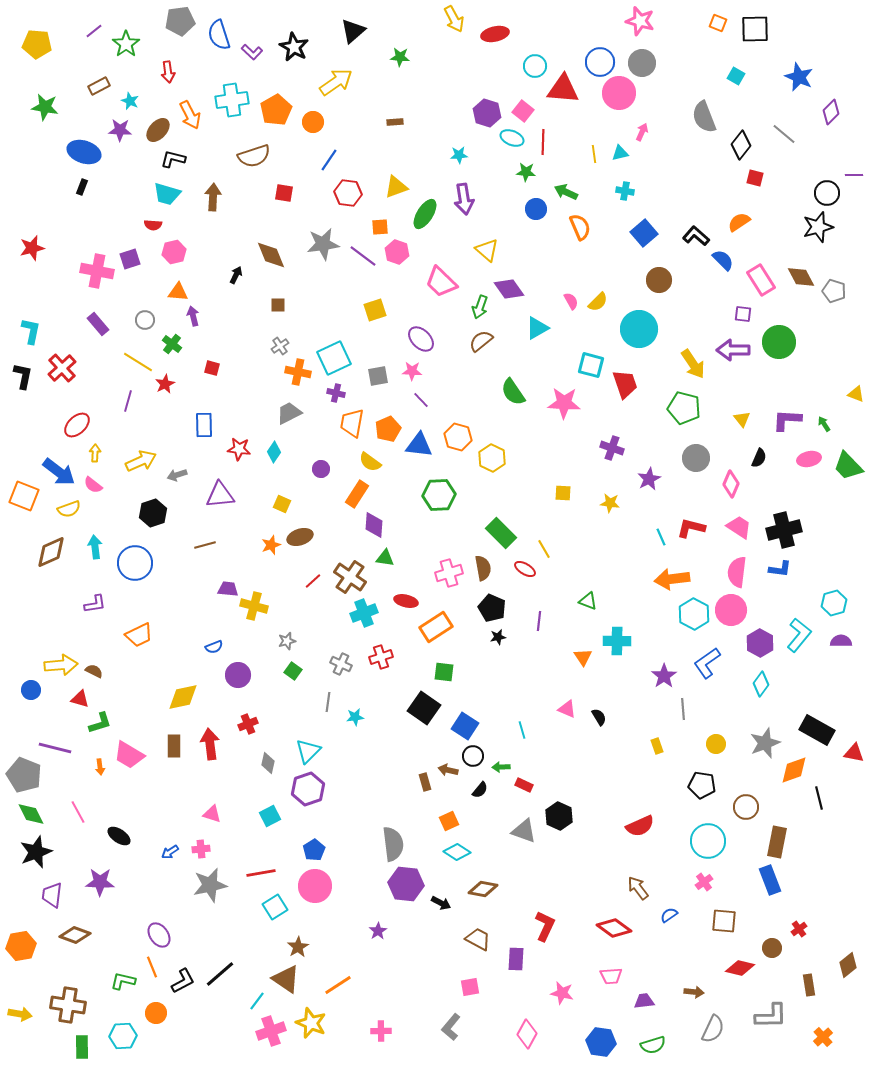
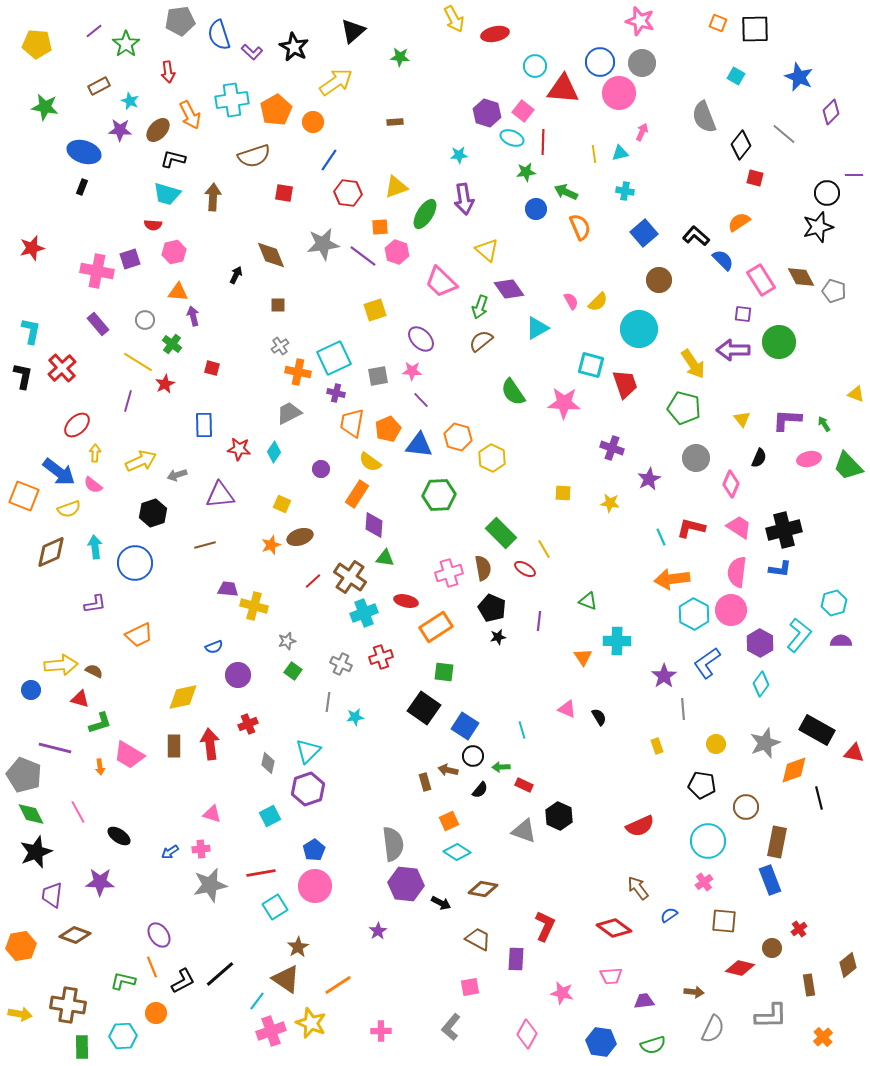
green star at (526, 172): rotated 12 degrees counterclockwise
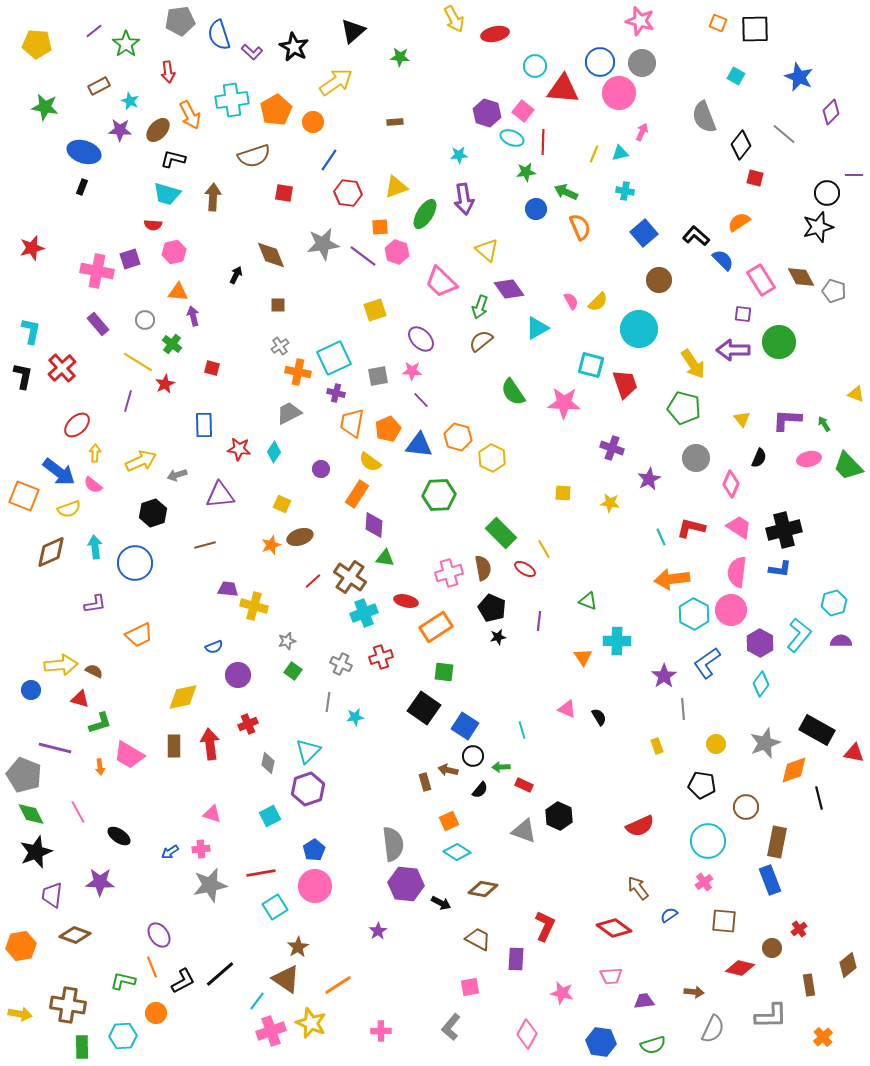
yellow line at (594, 154): rotated 30 degrees clockwise
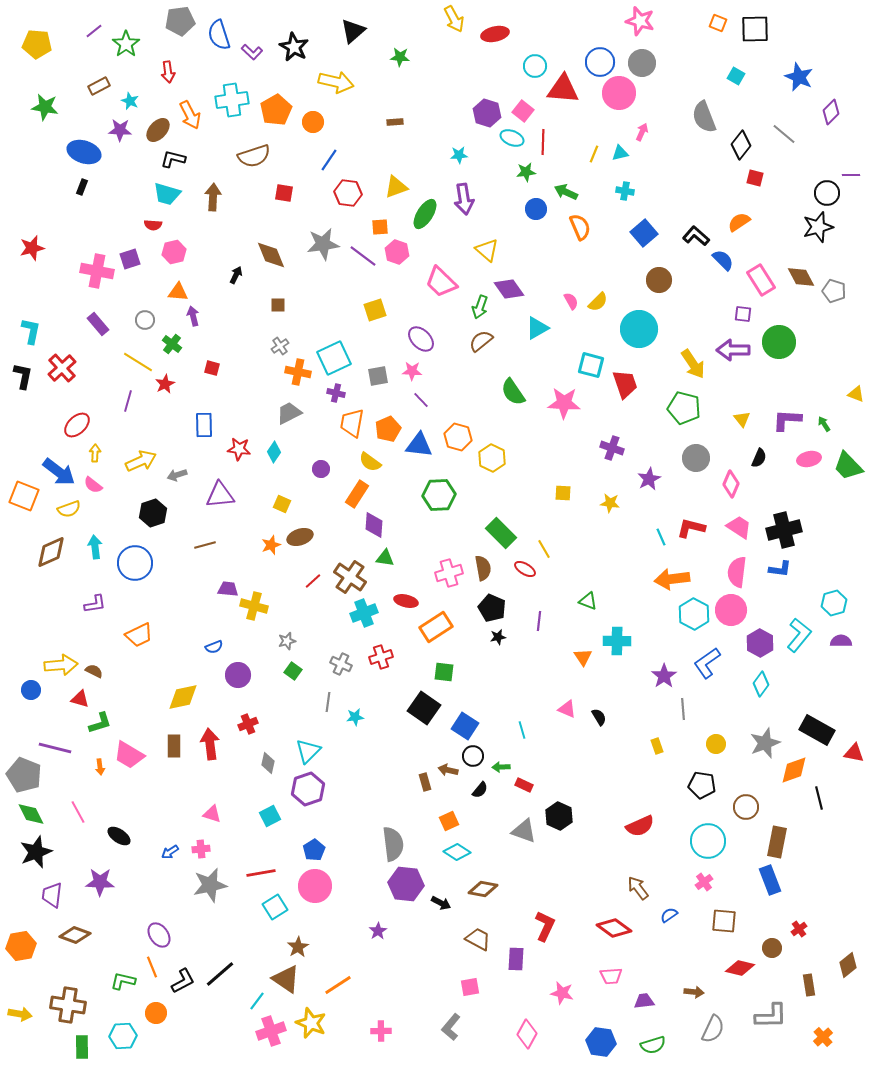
yellow arrow at (336, 82): rotated 48 degrees clockwise
purple line at (854, 175): moved 3 px left
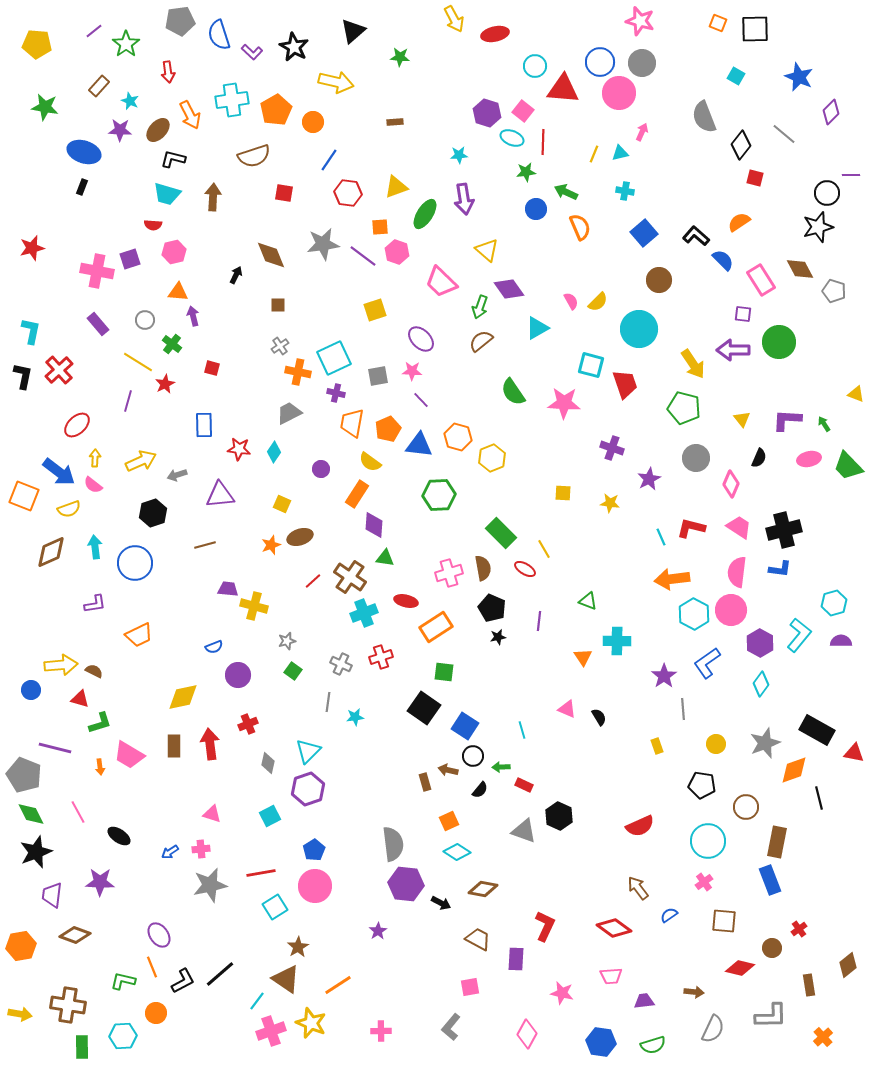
brown rectangle at (99, 86): rotated 20 degrees counterclockwise
brown diamond at (801, 277): moved 1 px left, 8 px up
red cross at (62, 368): moved 3 px left, 2 px down
yellow arrow at (95, 453): moved 5 px down
yellow hexagon at (492, 458): rotated 12 degrees clockwise
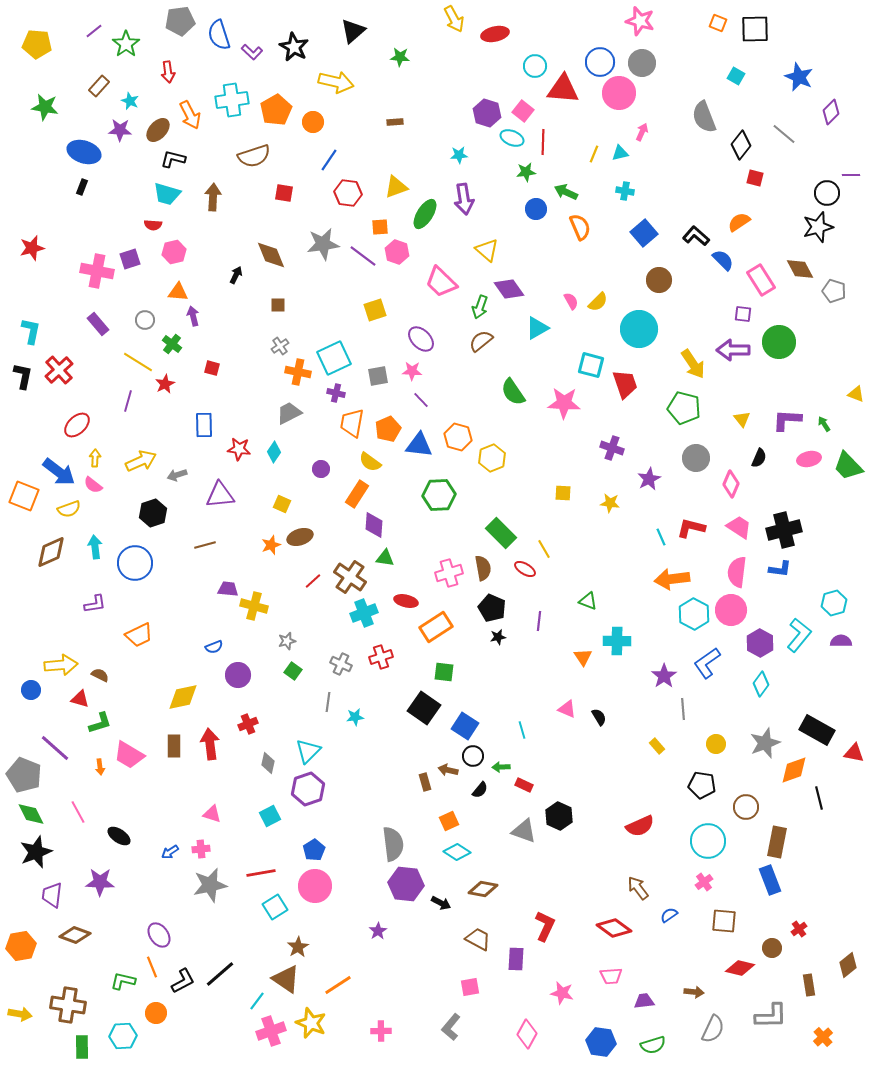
brown semicircle at (94, 671): moved 6 px right, 4 px down
yellow rectangle at (657, 746): rotated 21 degrees counterclockwise
purple line at (55, 748): rotated 28 degrees clockwise
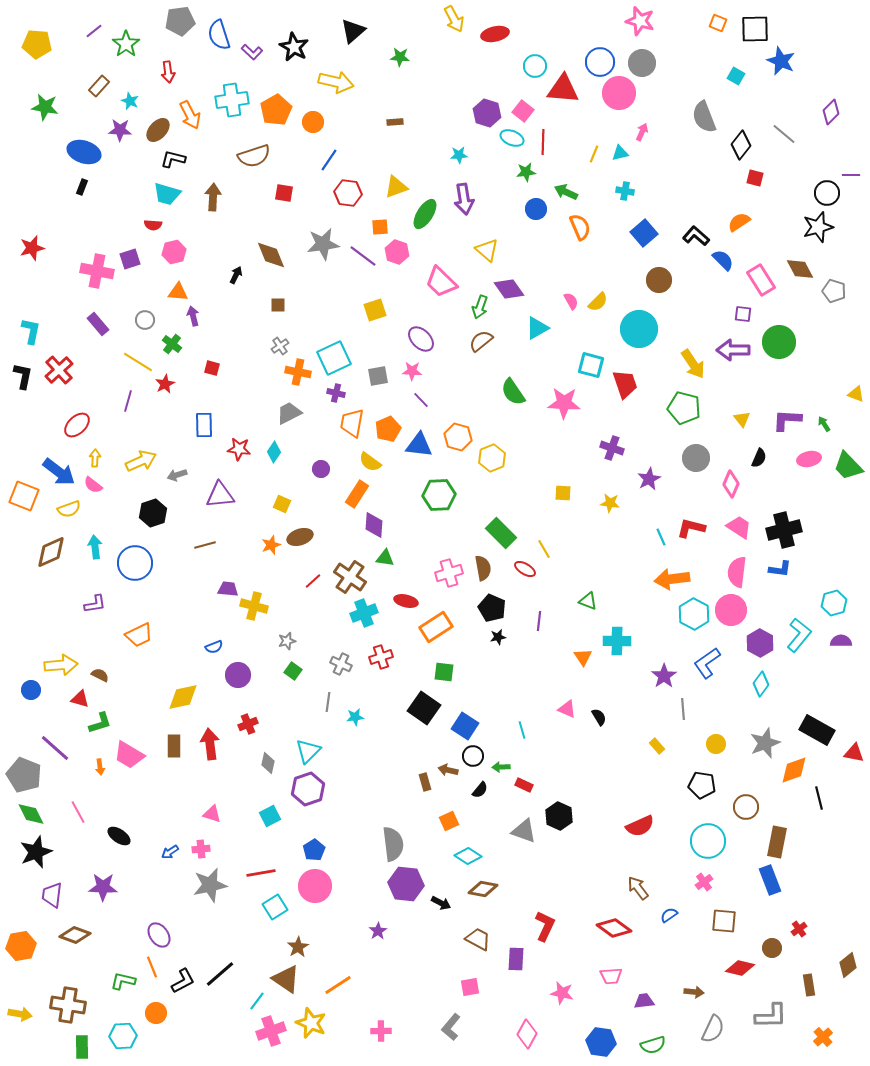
blue star at (799, 77): moved 18 px left, 16 px up
cyan diamond at (457, 852): moved 11 px right, 4 px down
purple star at (100, 882): moved 3 px right, 5 px down
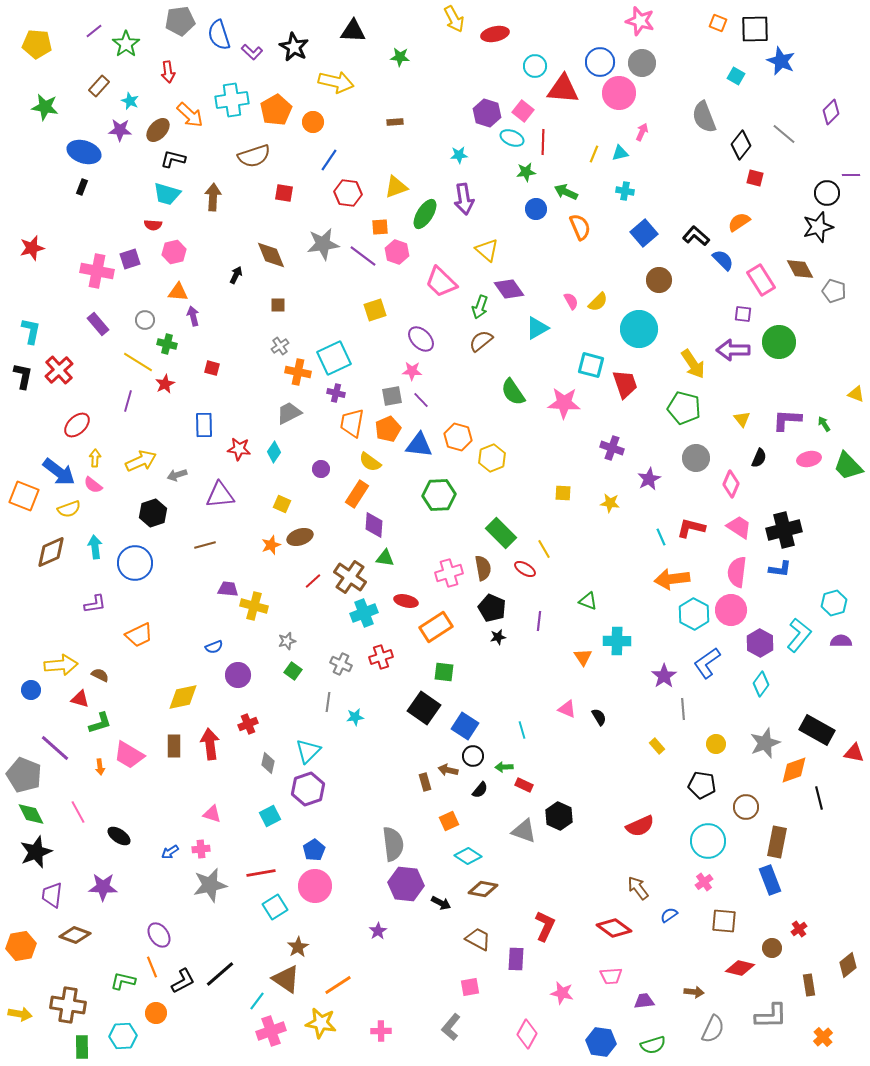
black triangle at (353, 31): rotated 44 degrees clockwise
orange arrow at (190, 115): rotated 20 degrees counterclockwise
green cross at (172, 344): moved 5 px left; rotated 24 degrees counterclockwise
gray square at (378, 376): moved 14 px right, 20 px down
green arrow at (501, 767): moved 3 px right
yellow star at (311, 1023): moved 10 px right; rotated 12 degrees counterclockwise
